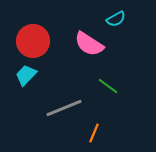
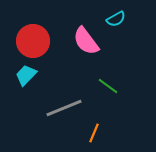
pink semicircle: moved 3 px left, 3 px up; rotated 20 degrees clockwise
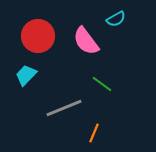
red circle: moved 5 px right, 5 px up
green line: moved 6 px left, 2 px up
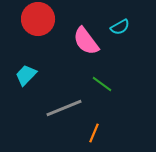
cyan semicircle: moved 4 px right, 8 px down
red circle: moved 17 px up
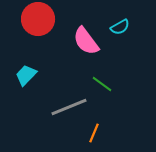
gray line: moved 5 px right, 1 px up
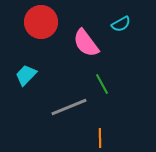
red circle: moved 3 px right, 3 px down
cyan semicircle: moved 1 px right, 3 px up
pink semicircle: moved 2 px down
green line: rotated 25 degrees clockwise
orange line: moved 6 px right, 5 px down; rotated 24 degrees counterclockwise
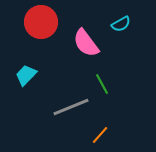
gray line: moved 2 px right
orange line: moved 3 px up; rotated 42 degrees clockwise
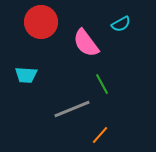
cyan trapezoid: rotated 130 degrees counterclockwise
gray line: moved 1 px right, 2 px down
